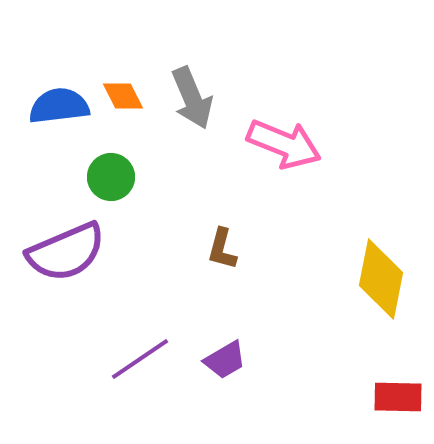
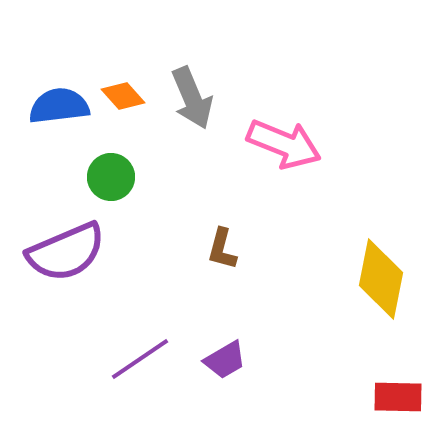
orange diamond: rotated 15 degrees counterclockwise
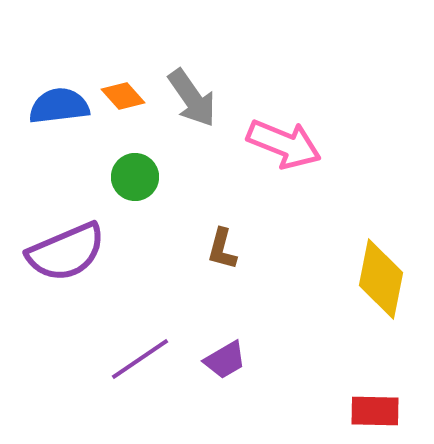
gray arrow: rotated 12 degrees counterclockwise
green circle: moved 24 px right
red rectangle: moved 23 px left, 14 px down
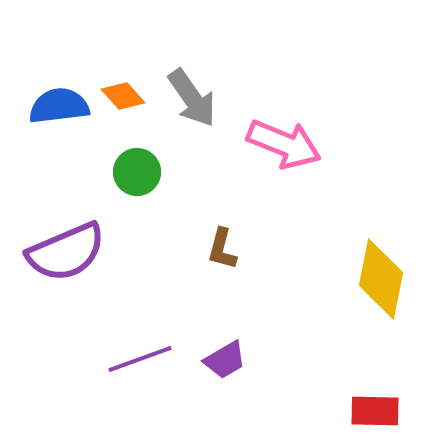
green circle: moved 2 px right, 5 px up
purple line: rotated 14 degrees clockwise
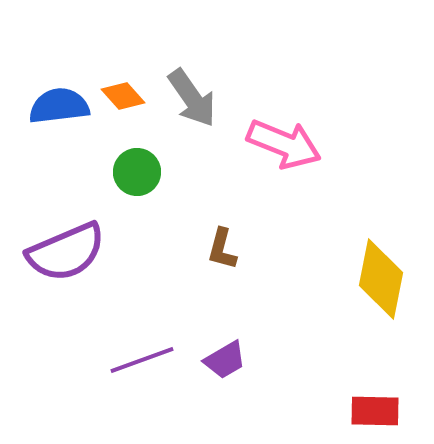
purple line: moved 2 px right, 1 px down
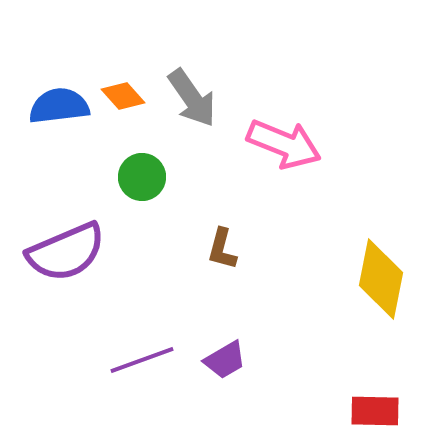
green circle: moved 5 px right, 5 px down
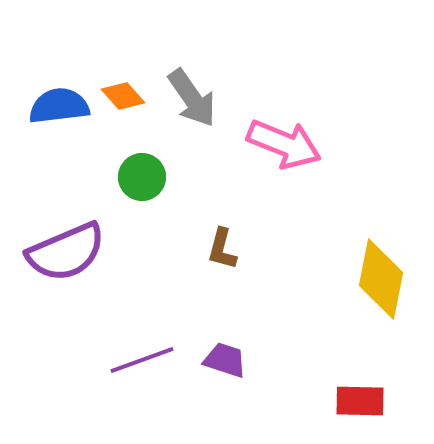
purple trapezoid: rotated 132 degrees counterclockwise
red rectangle: moved 15 px left, 10 px up
